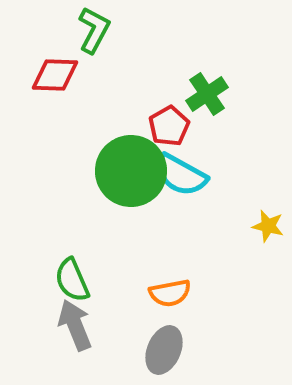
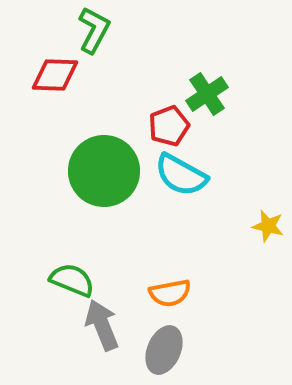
red pentagon: rotated 9 degrees clockwise
green circle: moved 27 px left
green semicircle: rotated 135 degrees clockwise
gray arrow: moved 27 px right
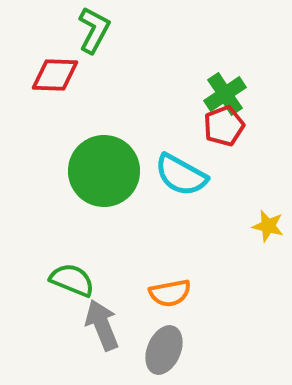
green cross: moved 18 px right
red pentagon: moved 55 px right
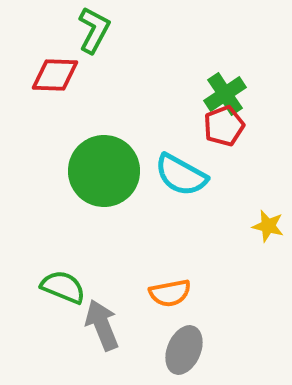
green semicircle: moved 9 px left, 7 px down
gray ellipse: moved 20 px right
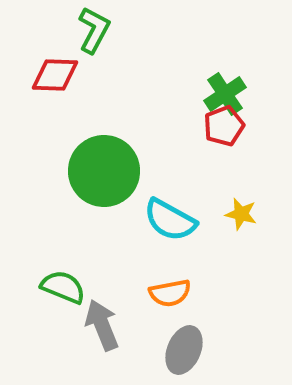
cyan semicircle: moved 11 px left, 45 px down
yellow star: moved 27 px left, 12 px up
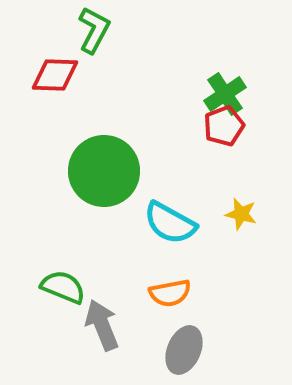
cyan semicircle: moved 3 px down
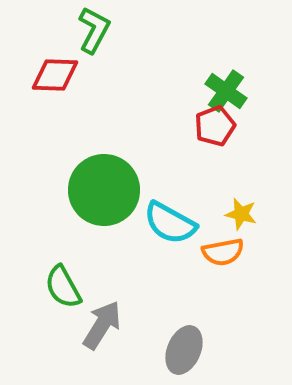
green cross: moved 1 px right, 3 px up; rotated 21 degrees counterclockwise
red pentagon: moved 9 px left
green circle: moved 19 px down
green semicircle: rotated 141 degrees counterclockwise
orange semicircle: moved 53 px right, 41 px up
gray arrow: rotated 54 degrees clockwise
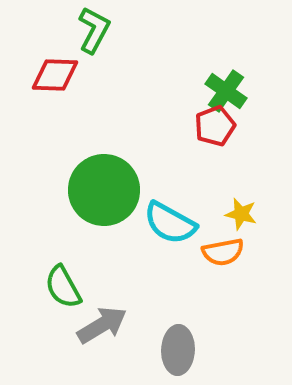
gray arrow: rotated 27 degrees clockwise
gray ellipse: moved 6 px left; rotated 21 degrees counterclockwise
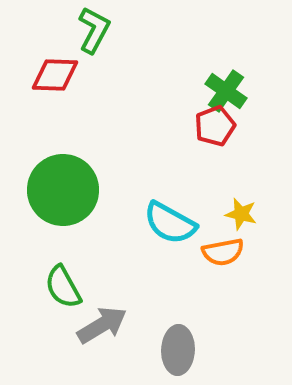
green circle: moved 41 px left
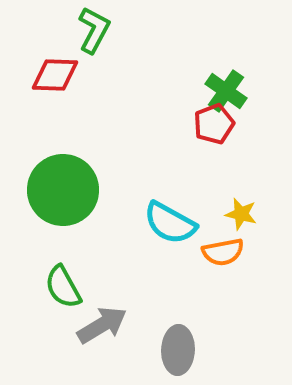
red pentagon: moved 1 px left, 2 px up
